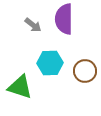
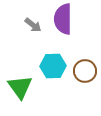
purple semicircle: moved 1 px left
cyan hexagon: moved 3 px right, 3 px down
green triangle: rotated 36 degrees clockwise
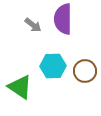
green triangle: rotated 20 degrees counterclockwise
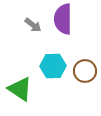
green triangle: moved 2 px down
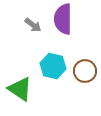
cyan hexagon: rotated 15 degrees clockwise
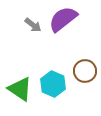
purple semicircle: rotated 52 degrees clockwise
cyan hexagon: moved 18 px down; rotated 10 degrees clockwise
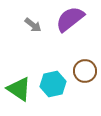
purple semicircle: moved 7 px right
cyan hexagon: rotated 25 degrees clockwise
green triangle: moved 1 px left
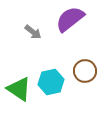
gray arrow: moved 7 px down
cyan hexagon: moved 2 px left, 2 px up
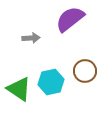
gray arrow: moved 2 px left, 6 px down; rotated 42 degrees counterclockwise
